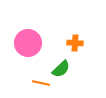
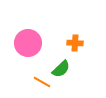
orange line: moved 1 px right, 1 px up; rotated 18 degrees clockwise
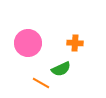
green semicircle: rotated 18 degrees clockwise
orange line: moved 1 px left, 1 px down
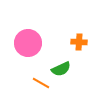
orange cross: moved 4 px right, 1 px up
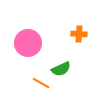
orange cross: moved 8 px up
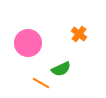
orange cross: rotated 35 degrees clockwise
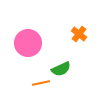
orange line: rotated 42 degrees counterclockwise
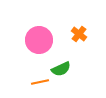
pink circle: moved 11 px right, 3 px up
orange line: moved 1 px left, 1 px up
